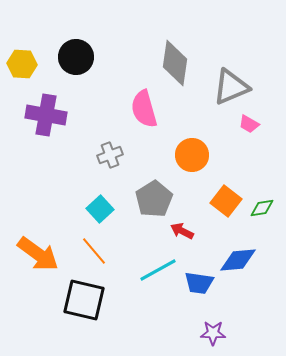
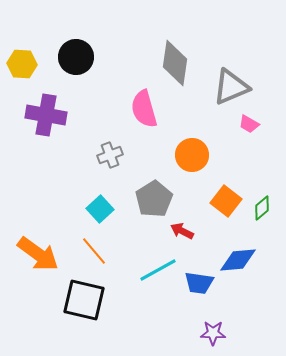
green diamond: rotated 30 degrees counterclockwise
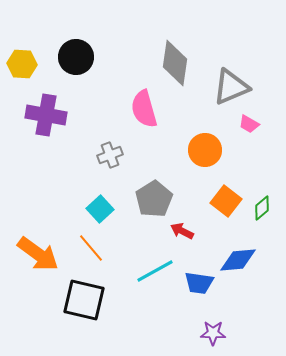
orange circle: moved 13 px right, 5 px up
orange line: moved 3 px left, 3 px up
cyan line: moved 3 px left, 1 px down
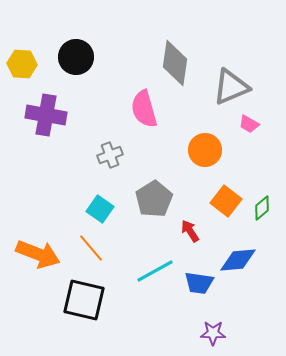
cyan square: rotated 12 degrees counterclockwise
red arrow: moved 8 px right; rotated 30 degrees clockwise
orange arrow: rotated 15 degrees counterclockwise
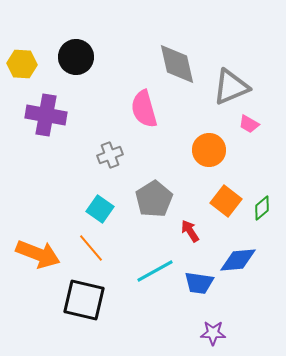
gray diamond: moved 2 px right, 1 px down; rotated 21 degrees counterclockwise
orange circle: moved 4 px right
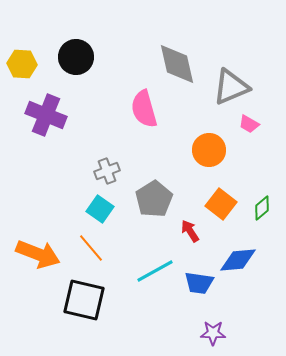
purple cross: rotated 12 degrees clockwise
gray cross: moved 3 px left, 16 px down
orange square: moved 5 px left, 3 px down
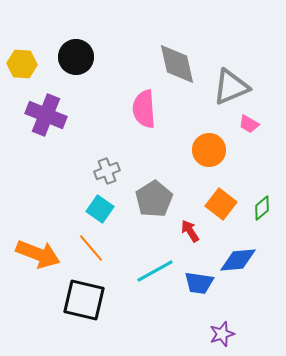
pink semicircle: rotated 12 degrees clockwise
purple star: moved 9 px right, 1 px down; rotated 20 degrees counterclockwise
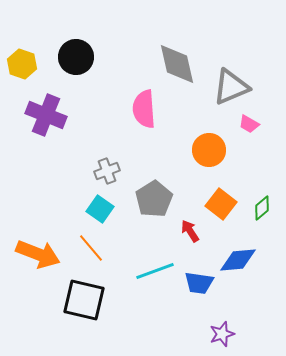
yellow hexagon: rotated 16 degrees clockwise
cyan line: rotated 9 degrees clockwise
